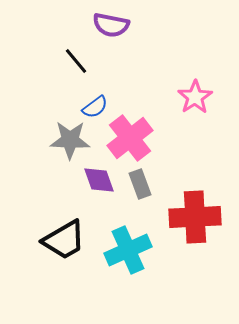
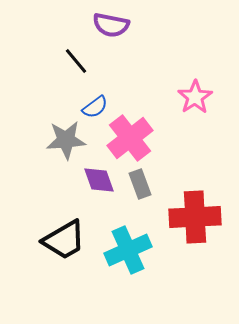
gray star: moved 4 px left; rotated 6 degrees counterclockwise
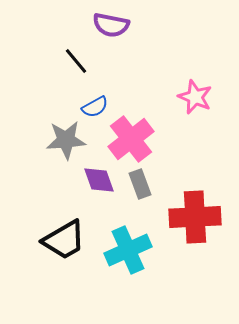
pink star: rotated 16 degrees counterclockwise
blue semicircle: rotated 8 degrees clockwise
pink cross: moved 1 px right, 1 px down
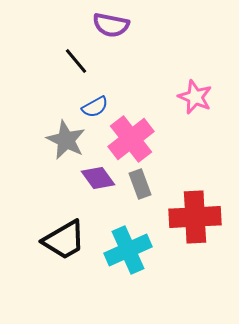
gray star: rotated 30 degrees clockwise
purple diamond: moved 1 px left, 2 px up; rotated 16 degrees counterclockwise
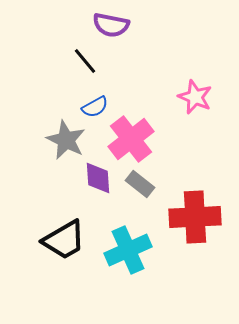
black line: moved 9 px right
purple diamond: rotated 32 degrees clockwise
gray rectangle: rotated 32 degrees counterclockwise
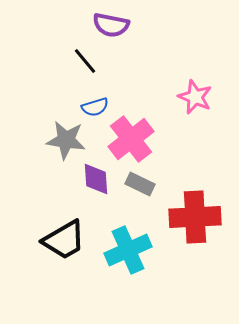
blue semicircle: rotated 12 degrees clockwise
gray star: rotated 18 degrees counterclockwise
purple diamond: moved 2 px left, 1 px down
gray rectangle: rotated 12 degrees counterclockwise
